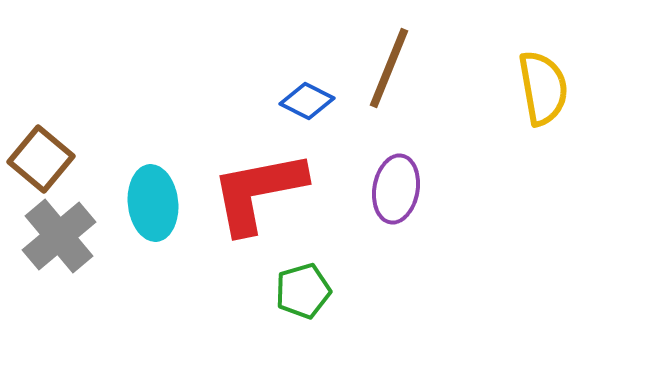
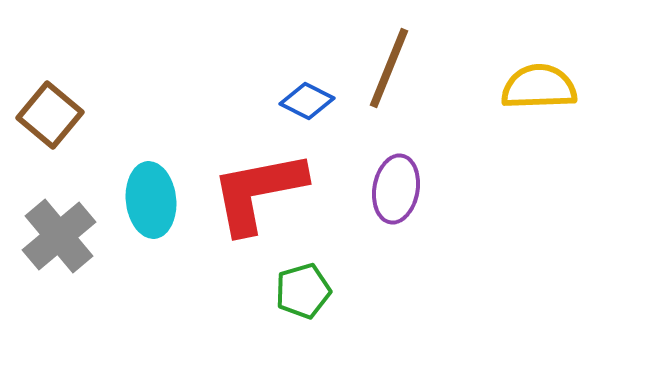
yellow semicircle: moved 4 px left, 1 px up; rotated 82 degrees counterclockwise
brown square: moved 9 px right, 44 px up
cyan ellipse: moved 2 px left, 3 px up
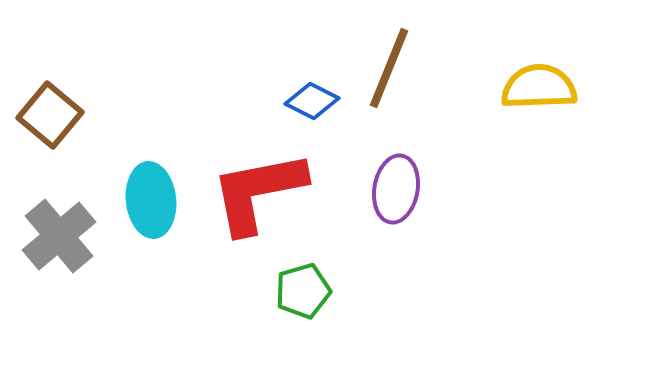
blue diamond: moved 5 px right
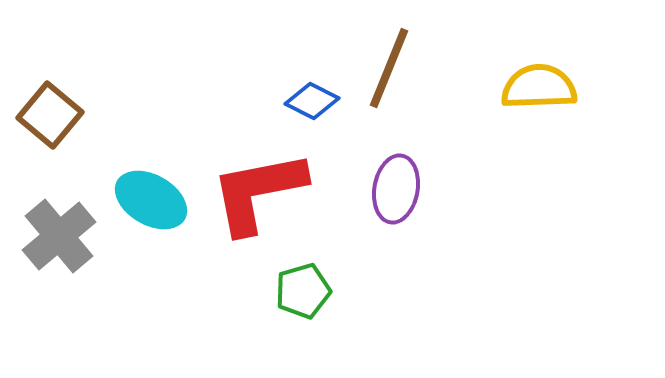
cyan ellipse: rotated 54 degrees counterclockwise
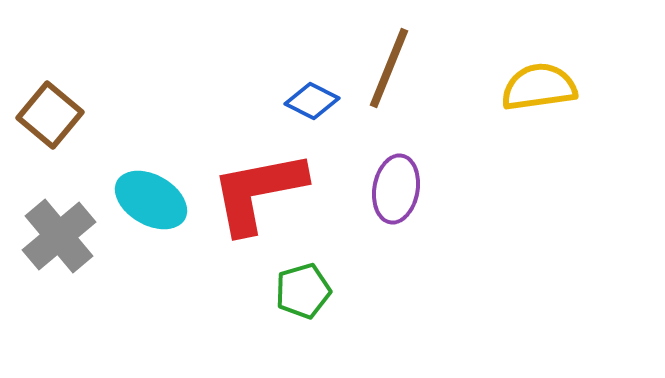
yellow semicircle: rotated 6 degrees counterclockwise
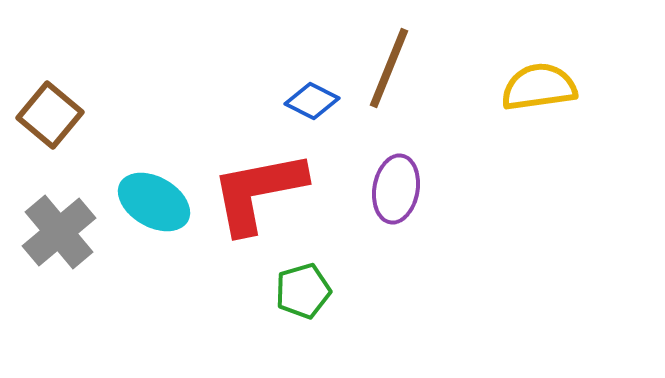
cyan ellipse: moved 3 px right, 2 px down
gray cross: moved 4 px up
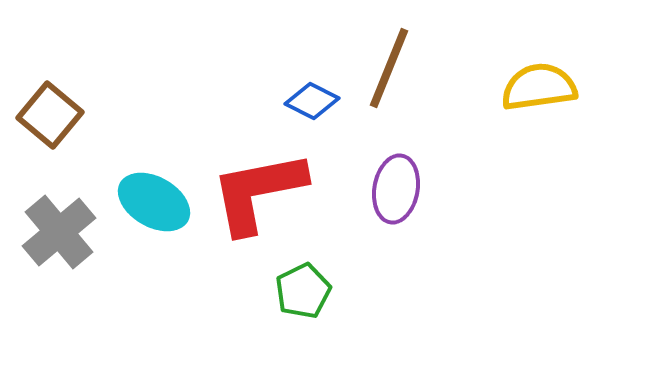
green pentagon: rotated 10 degrees counterclockwise
